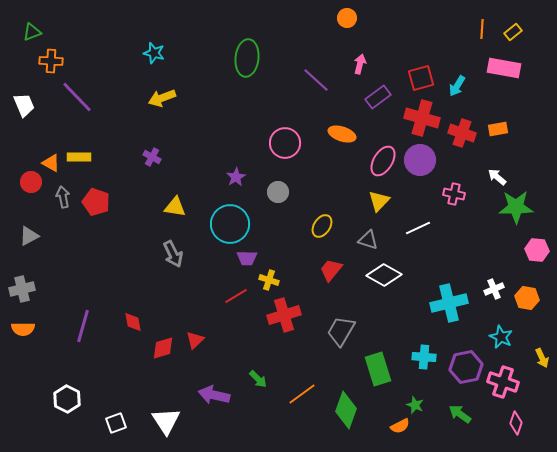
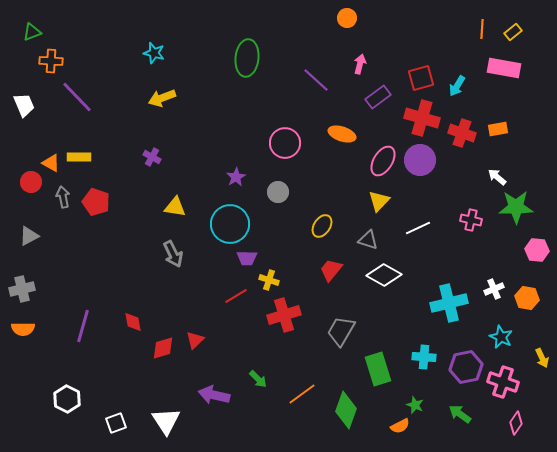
pink cross at (454, 194): moved 17 px right, 26 px down
pink diamond at (516, 423): rotated 15 degrees clockwise
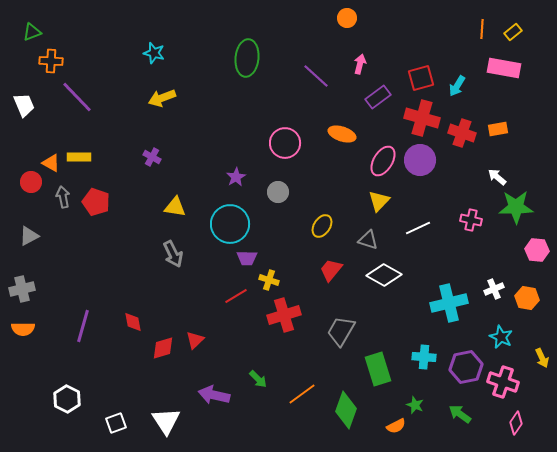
purple line at (316, 80): moved 4 px up
orange semicircle at (400, 426): moved 4 px left
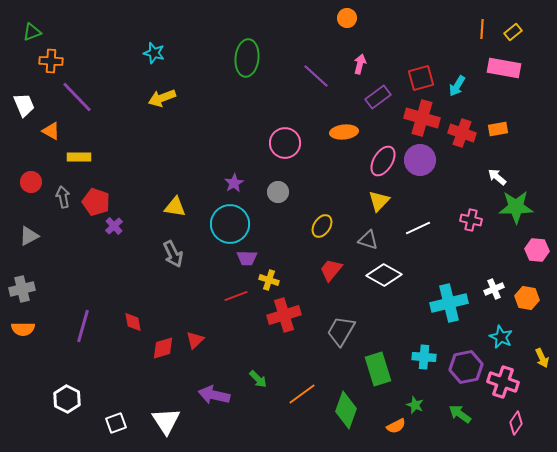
orange ellipse at (342, 134): moved 2 px right, 2 px up; rotated 24 degrees counterclockwise
purple cross at (152, 157): moved 38 px left, 69 px down; rotated 18 degrees clockwise
orange triangle at (51, 163): moved 32 px up
purple star at (236, 177): moved 2 px left, 6 px down
red line at (236, 296): rotated 10 degrees clockwise
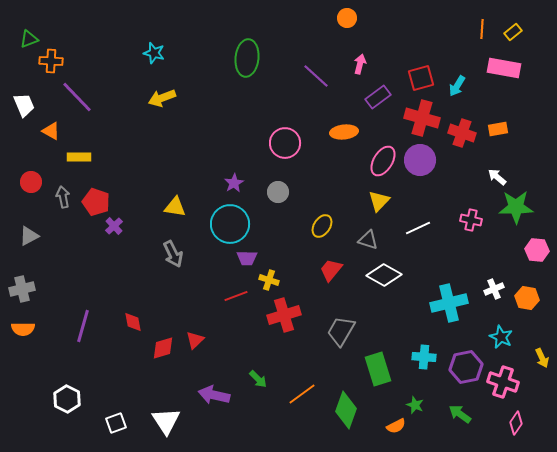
green triangle at (32, 32): moved 3 px left, 7 px down
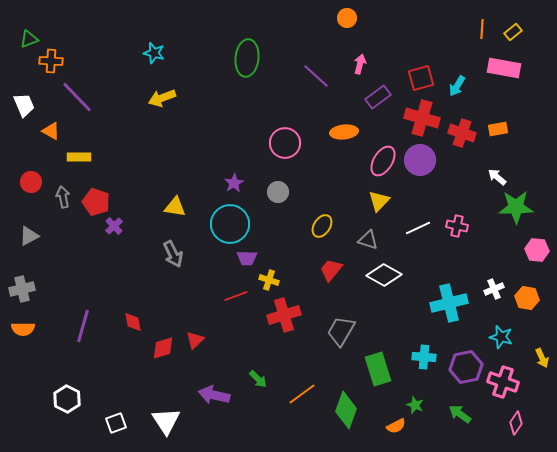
pink cross at (471, 220): moved 14 px left, 6 px down
cyan star at (501, 337): rotated 10 degrees counterclockwise
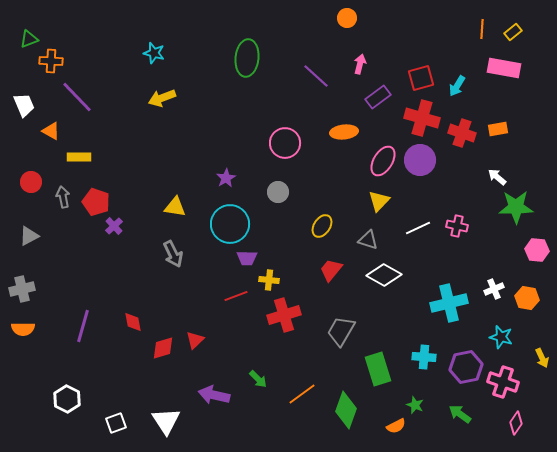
purple star at (234, 183): moved 8 px left, 5 px up
yellow cross at (269, 280): rotated 12 degrees counterclockwise
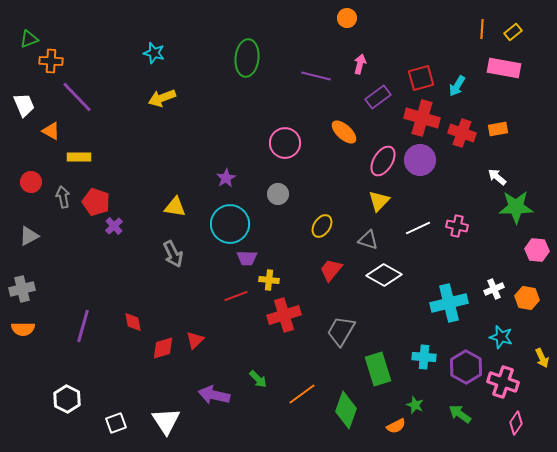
purple line at (316, 76): rotated 28 degrees counterclockwise
orange ellipse at (344, 132): rotated 48 degrees clockwise
gray circle at (278, 192): moved 2 px down
purple hexagon at (466, 367): rotated 20 degrees counterclockwise
